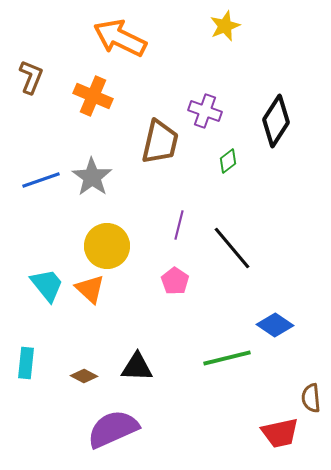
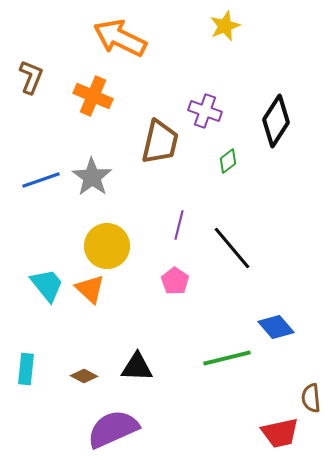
blue diamond: moved 1 px right, 2 px down; rotated 15 degrees clockwise
cyan rectangle: moved 6 px down
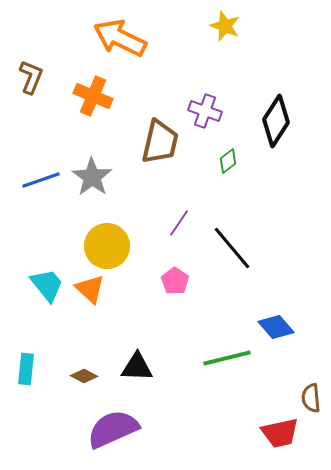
yellow star: rotated 28 degrees counterclockwise
purple line: moved 2 px up; rotated 20 degrees clockwise
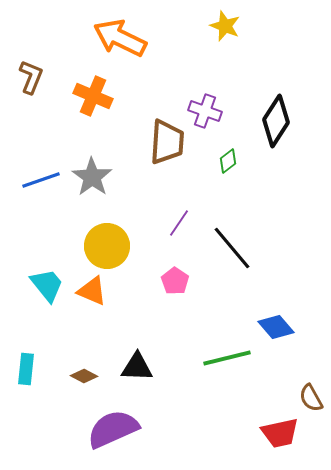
brown trapezoid: moved 7 px right; rotated 9 degrees counterclockwise
orange triangle: moved 2 px right, 2 px down; rotated 20 degrees counterclockwise
brown semicircle: rotated 24 degrees counterclockwise
